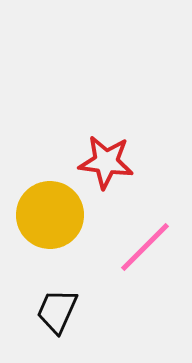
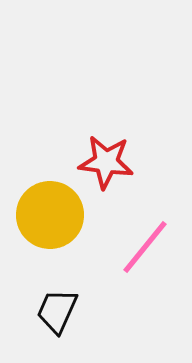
pink line: rotated 6 degrees counterclockwise
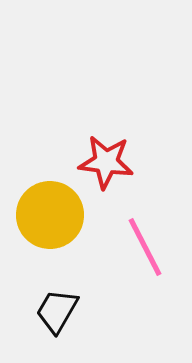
pink line: rotated 66 degrees counterclockwise
black trapezoid: rotated 6 degrees clockwise
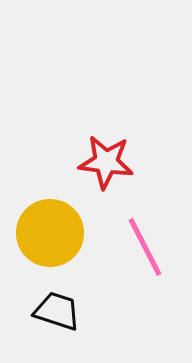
yellow circle: moved 18 px down
black trapezoid: rotated 78 degrees clockwise
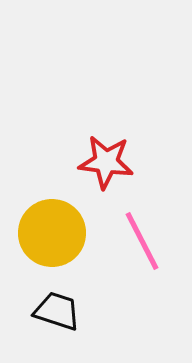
yellow circle: moved 2 px right
pink line: moved 3 px left, 6 px up
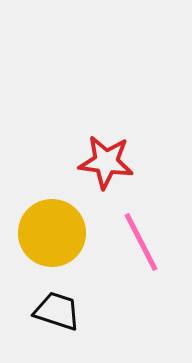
pink line: moved 1 px left, 1 px down
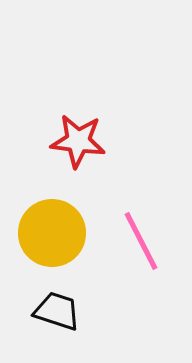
red star: moved 28 px left, 21 px up
pink line: moved 1 px up
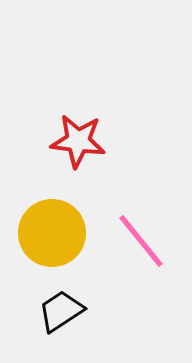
pink line: rotated 12 degrees counterclockwise
black trapezoid: moved 4 px right; rotated 51 degrees counterclockwise
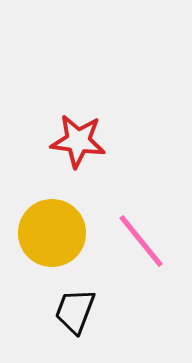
black trapezoid: moved 14 px right; rotated 36 degrees counterclockwise
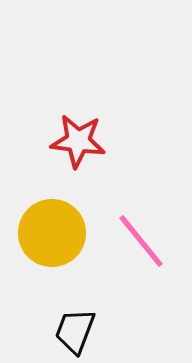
black trapezoid: moved 20 px down
